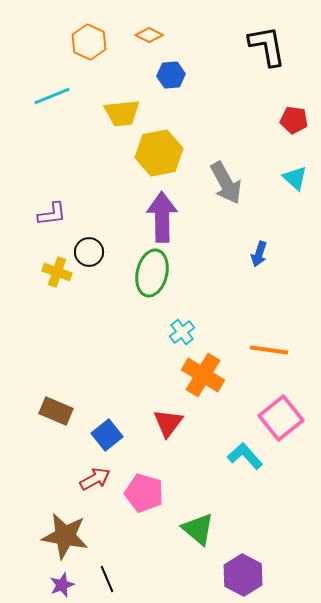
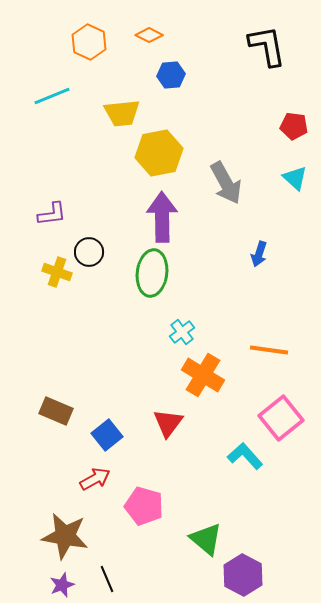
red pentagon: moved 6 px down
green ellipse: rotated 6 degrees counterclockwise
pink pentagon: moved 13 px down
green triangle: moved 8 px right, 10 px down
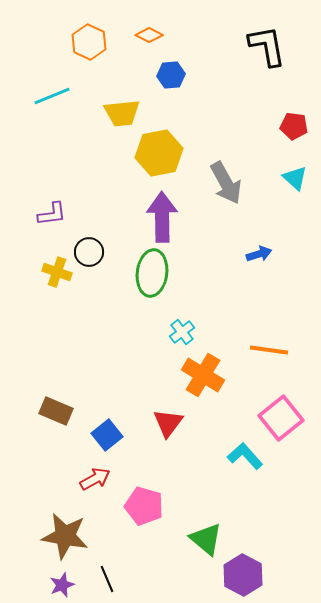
blue arrow: rotated 125 degrees counterclockwise
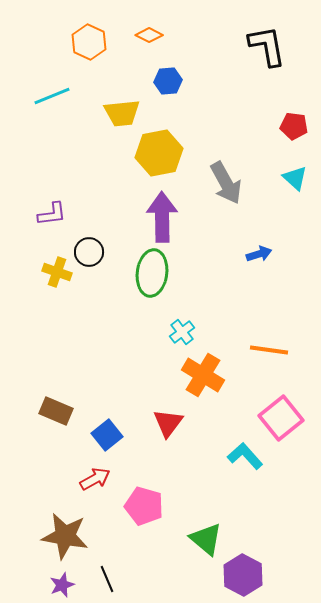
blue hexagon: moved 3 px left, 6 px down
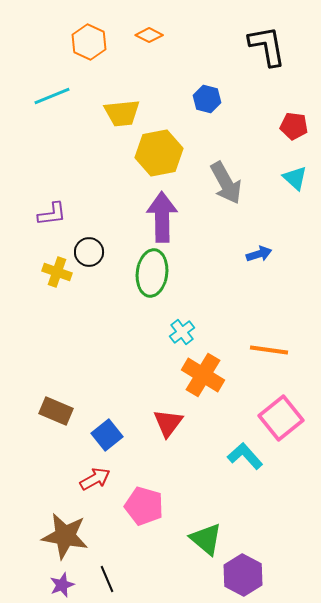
blue hexagon: moved 39 px right, 18 px down; rotated 20 degrees clockwise
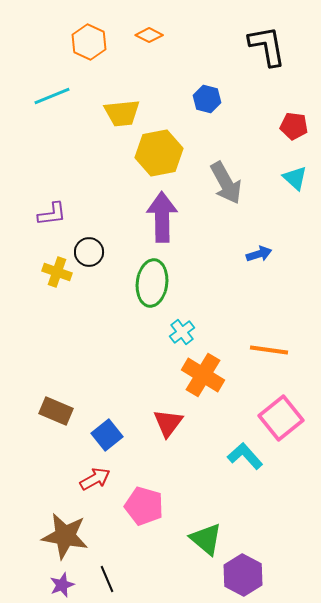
green ellipse: moved 10 px down
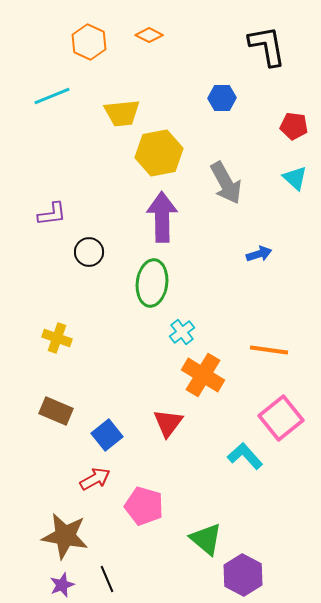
blue hexagon: moved 15 px right, 1 px up; rotated 16 degrees counterclockwise
yellow cross: moved 66 px down
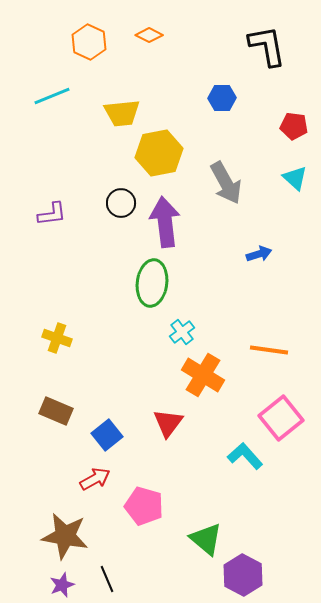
purple arrow: moved 3 px right, 5 px down; rotated 6 degrees counterclockwise
black circle: moved 32 px right, 49 px up
